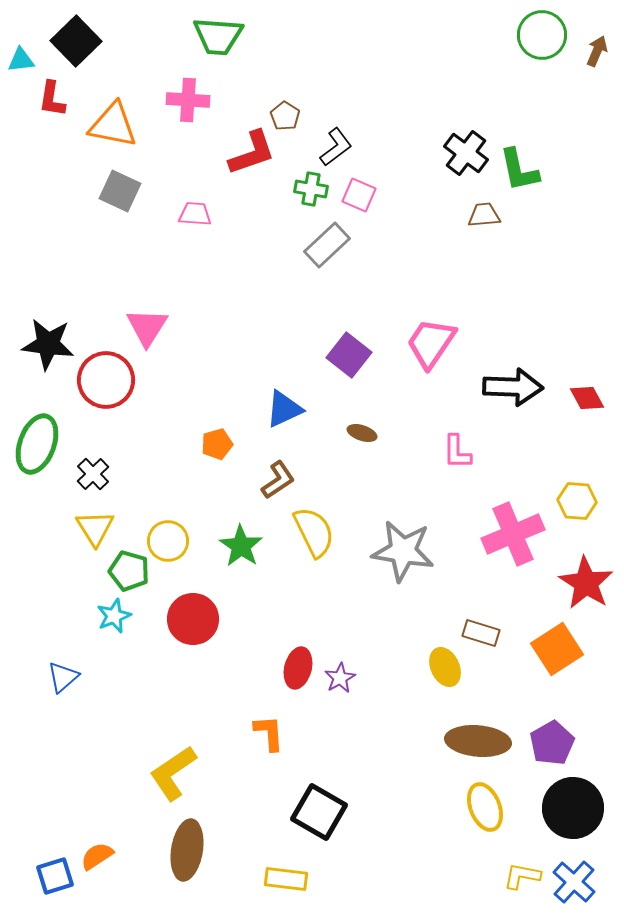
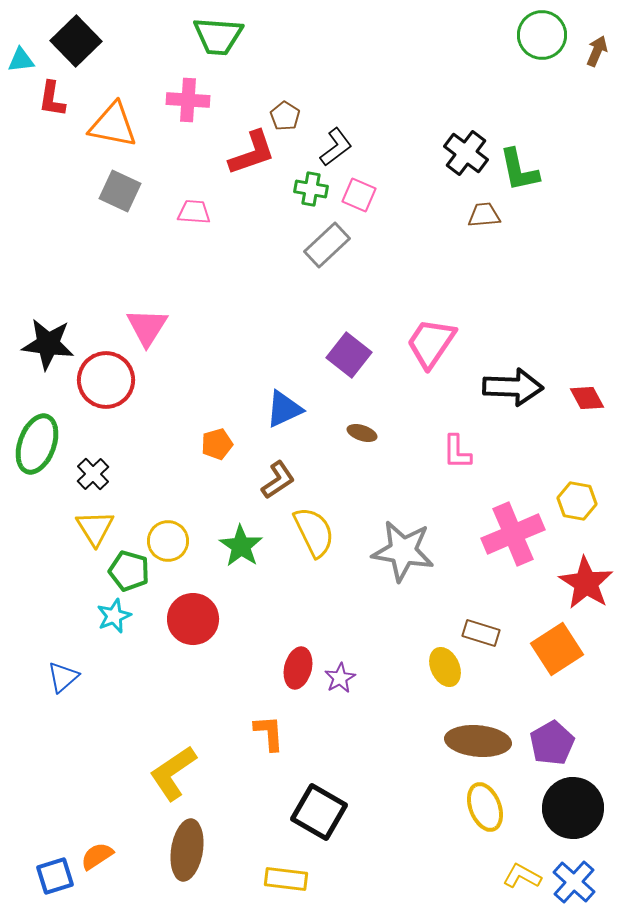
pink trapezoid at (195, 214): moved 1 px left, 2 px up
yellow hexagon at (577, 501): rotated 6 degrees clockwise
yellow L-shape at (522, 876): rotated 18 degrees clockwise
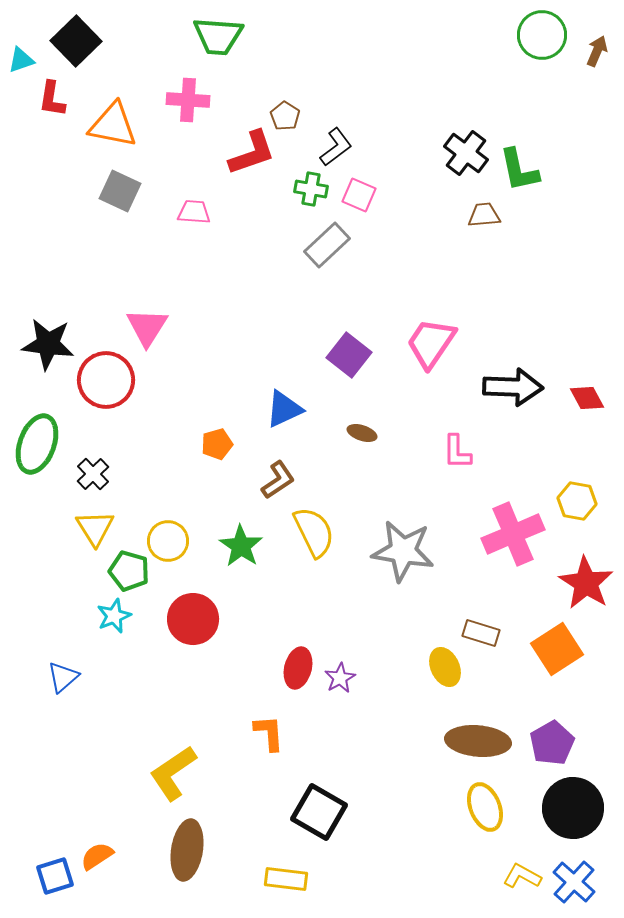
cyan triangle at (21, 60): rotated 12 degrees counterclockwise
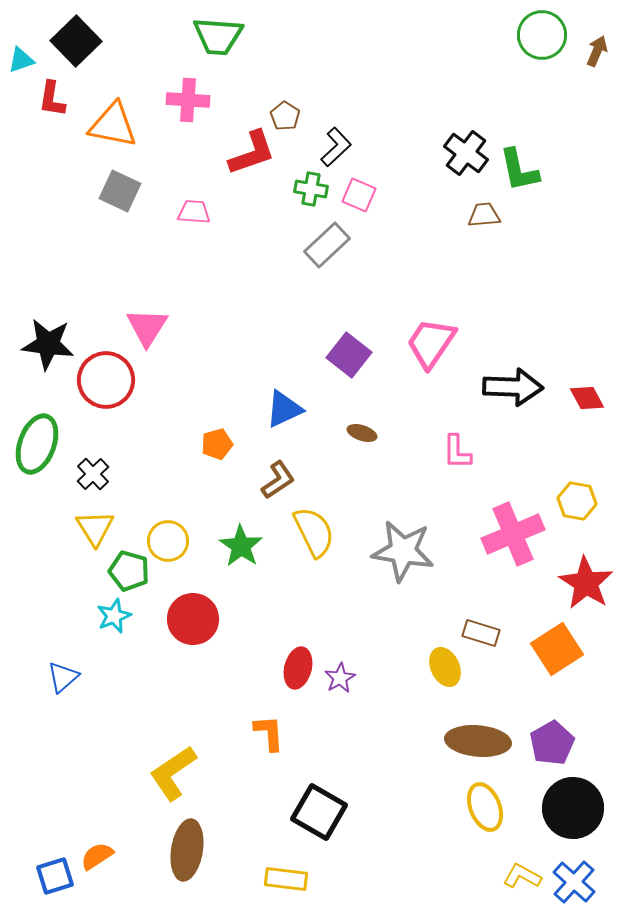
black L-shape at (336, 147): rotated 6 degrees counterclockwise
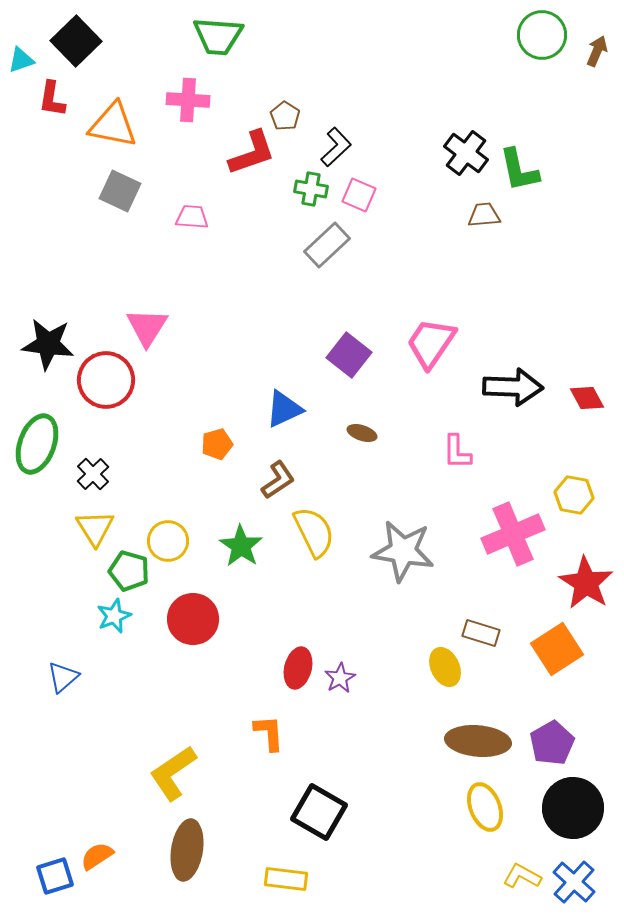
pink trapezoid at (194, 212): moved 2 px left, 5 px down
yellow hexagon at (577, 501): moved 3 px left, 6 px up
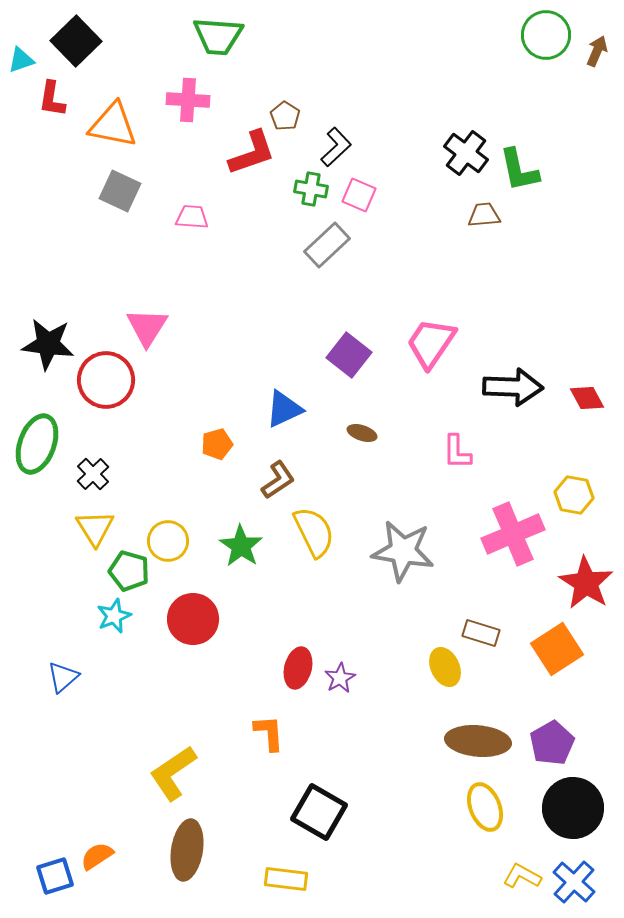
green circle at (542, 35): moved 4 px right
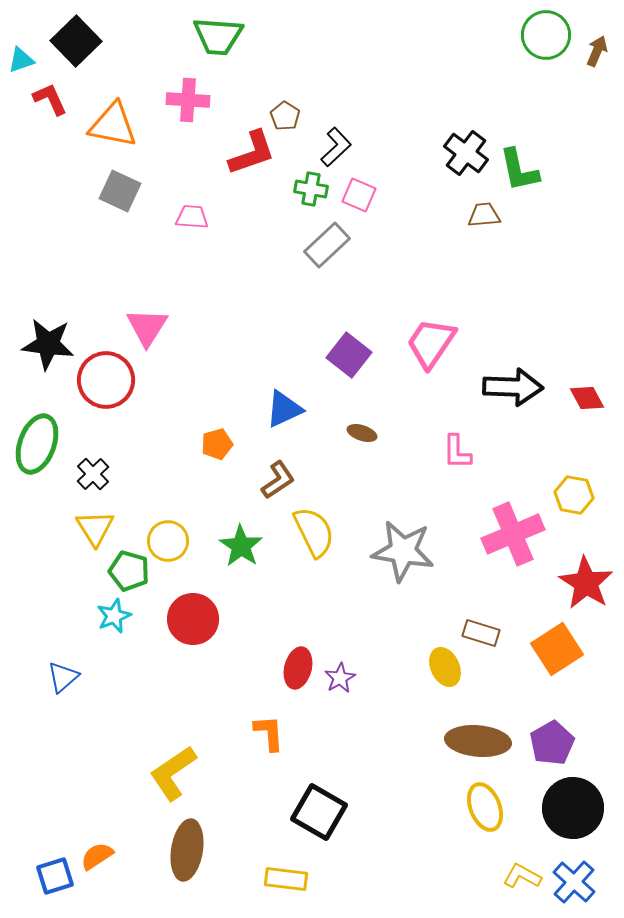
red L-shape at (52, 99): moved 2 px left; rotated 147 degrees clockwise
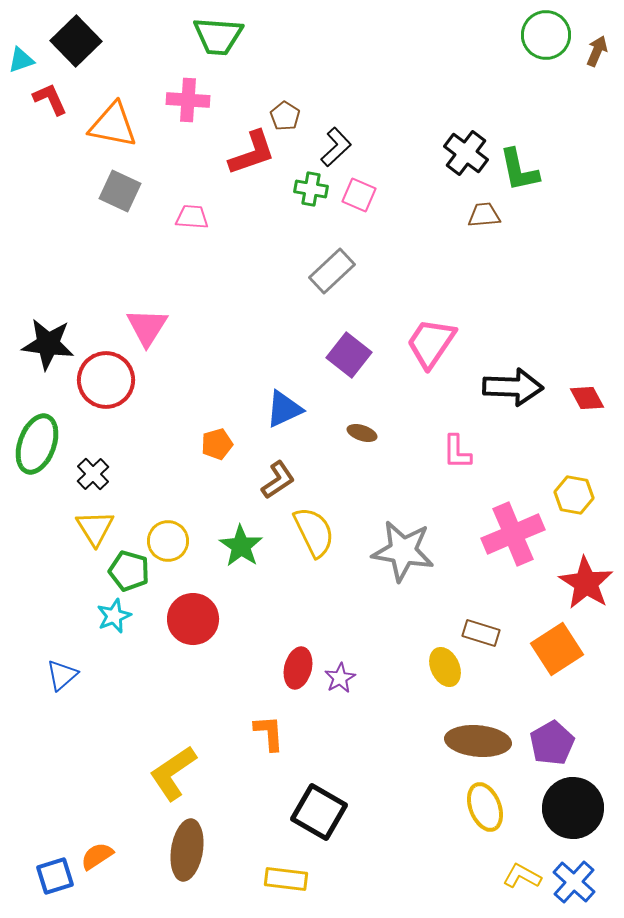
gray rectangle at (327, 245): moved 5 px right, 26 px down
blue triangle at (63, 677): moved 1 px left, 2 px up
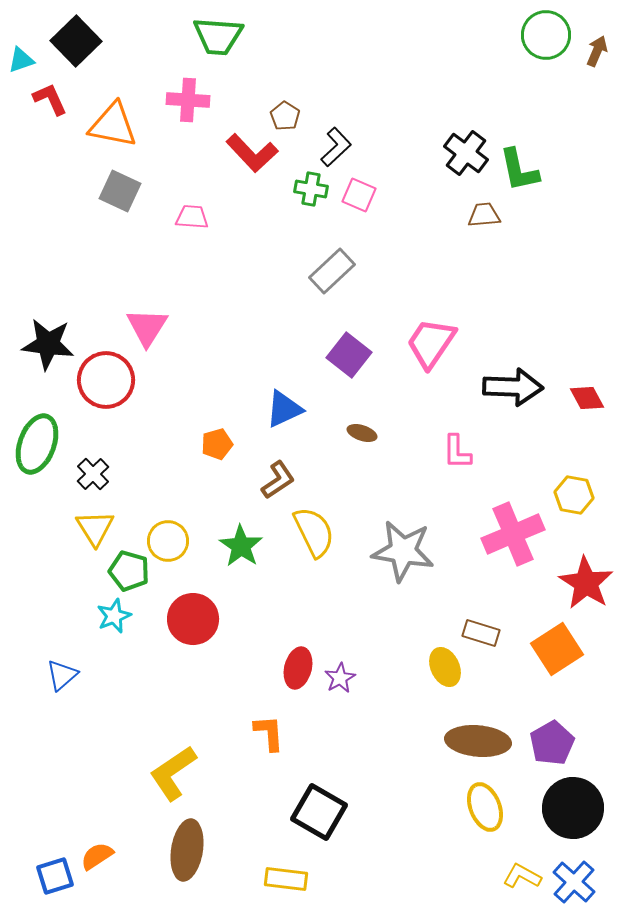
red L-shape at (252, 153): rotated 66 degrees clockwise
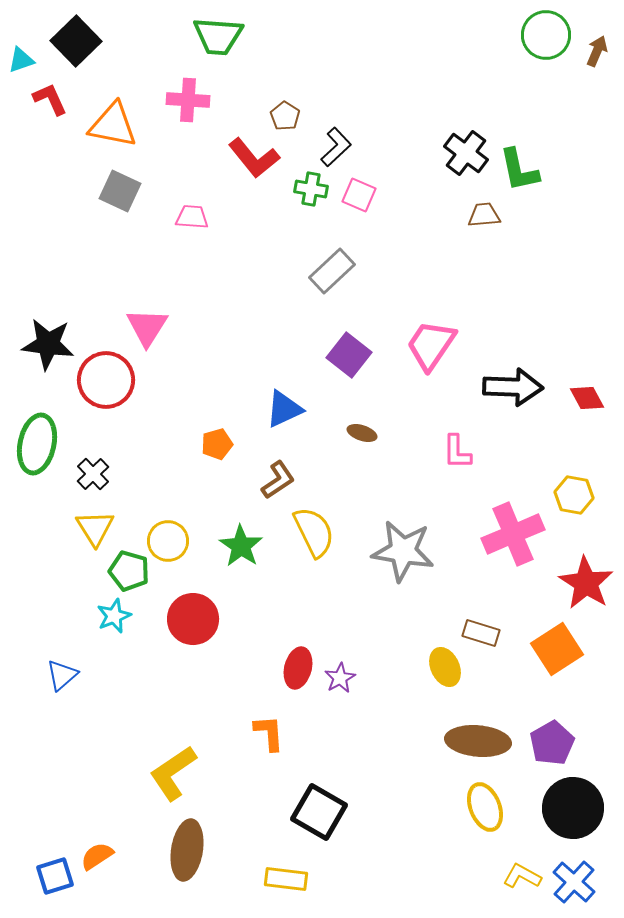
red L-shape at (252, 153): moved 2 px right, 5 px down; rotated 4 degrees clockwise
pink trapezoid at (431, 343): moved 2 px down
green ellipse at (37, 444): rotated 8 degrees counterclockwise
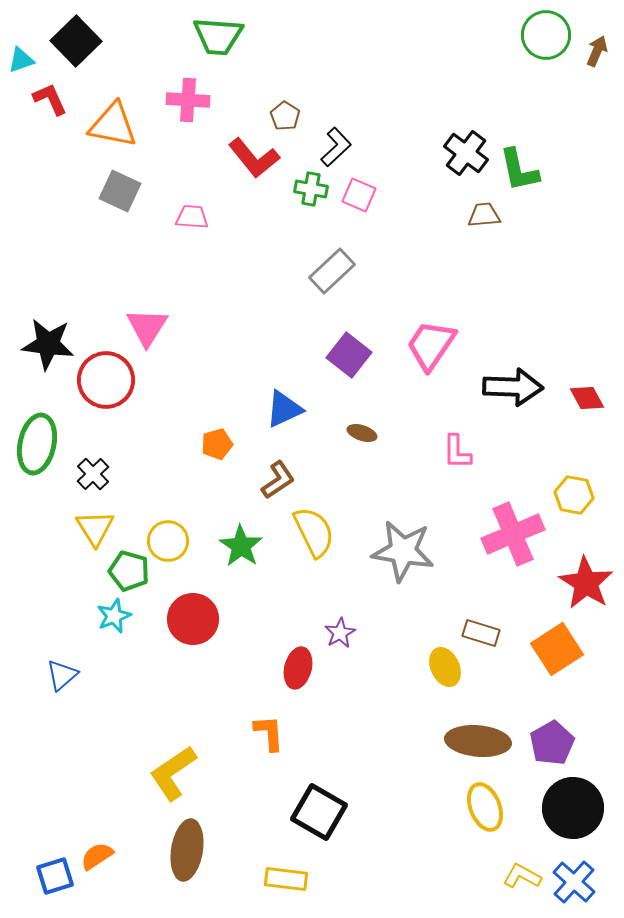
purple star at (340, 678): moved 45 px up
